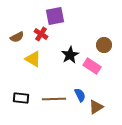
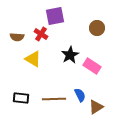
brown semicircle: rotated 32 degrees clockwise
brown circle: moved 7 px left, 17 px up
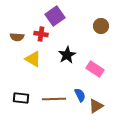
purple square: rotated 24 degrees counterclockwise
brown circle: moved 4 px right, 2 px up
red cross: rotated 24 degrees counterclockwise
black star: moved 3 px left
pink rectangle: moved 3 px right, 3 px down
brown triangle: moved 1 px up
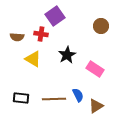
blue semicircle: moved 2 px left
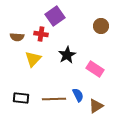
yellow triangle: rotated 42 degrees clockwise
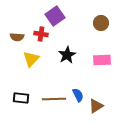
brown circle: moved 3 px up
yellow triangle: moved 2 px left
pink rectangle: moved 7 px right, 9 px up; rotated 36 degrees counterclockwise
